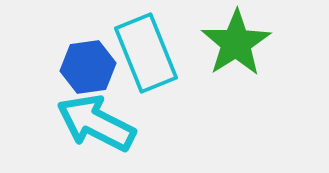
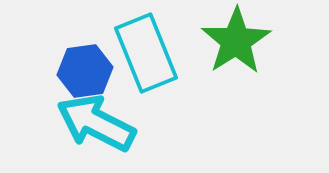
green star: moved 2 px up
blue hexagon: moved 3 px left, 4 px down
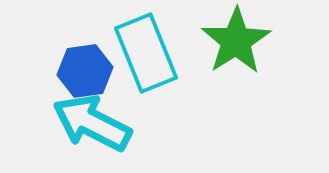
cyan arrow: moved 4 px left
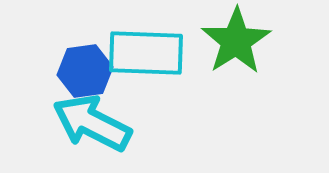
cyan rectangle: rotated 66 degrees counterclockwise
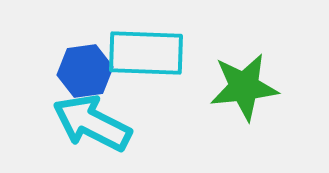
green star: moved 8 px right, 46 px down; rotated 26 degrees clockwise
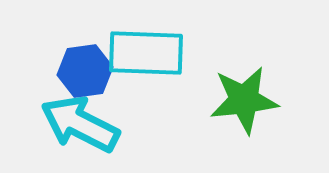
green star: moved 13 px down
cyan arrow: moved 12 px left, 1 px down
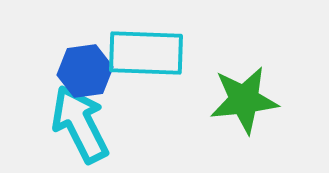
cyan arrow: rotated 36 degrees clockwise
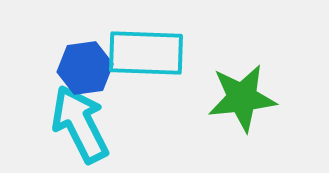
blue hexagon: moved 3 px up
green star: moved 2 px left, 2 px up
